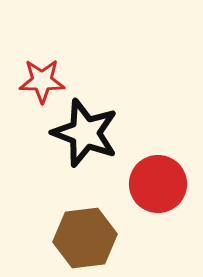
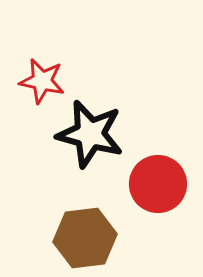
red star: rotated 12 degrees clockwise
black star: moved 5 px right, 1 px down; rotated 6 degrees counterclockwise
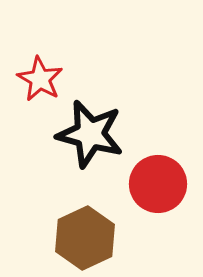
red star: moved 2 px left, 2 px up; rotated 18 degrees clockwise
brown hexagon: rotated 18 degrees counterclockwise
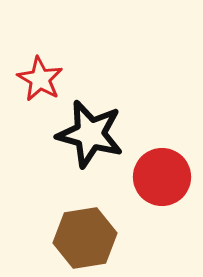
red circle: moved 4 px right, 7 px up
brown hexagon: rotated 16 degrees clockwise
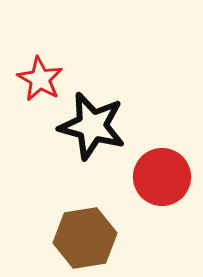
black star: moved 2 px right, 8 px up
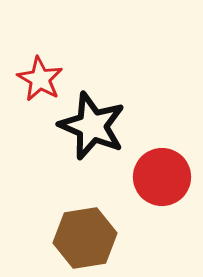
black star: rotated 8 degrees clockwise
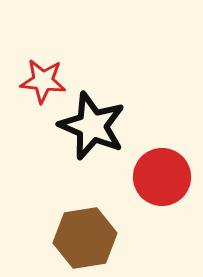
red star: moved 3 px right, 2 px down; rotated 24 degrees counterclockwise
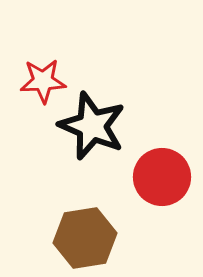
red star: rotated 9 degrees counterclockwise
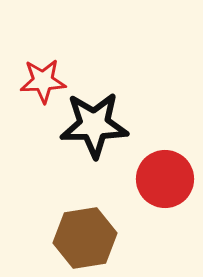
black star: moved 2 px right, 1 px up; rotated 24 degrees counterclockwise
red circle: moved 3 px right, 2 px down
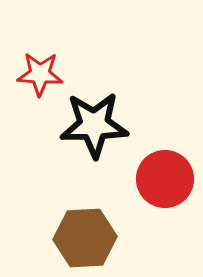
red star: moved 3 px left, 7 px up; rotated 6 degrees clockwise
brown hexagon: rotated 6 degrees clockwise
